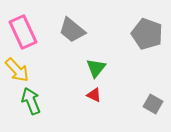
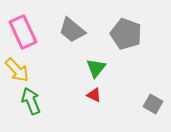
gray pentagon: moved 21 px left
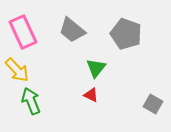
red triangle: moved 3 px left
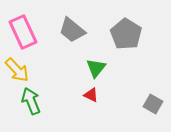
gray pentagon: rotated 12 degrees clockwise
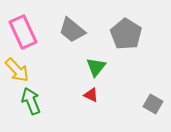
green triangle: moved 1 px up
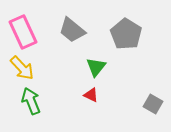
yellow arrow: moved 5 px right, 2 px up
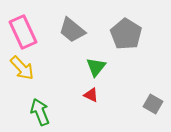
green arrow: moved 9 px right, 11 px down
